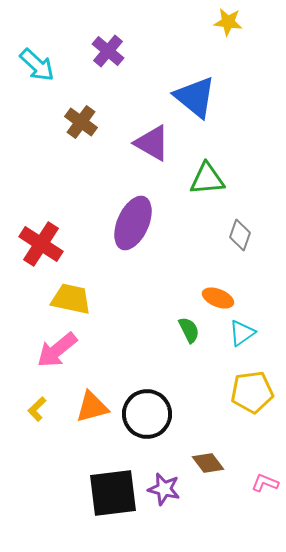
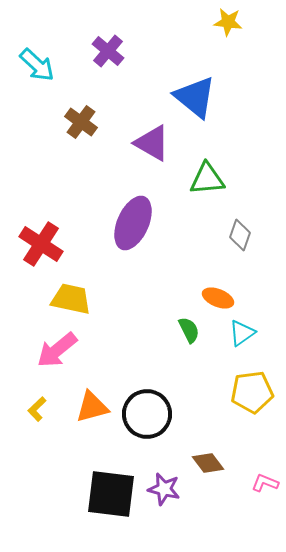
black square: moved 2 px left, 1 px down; rotated 14 degrees clockwise
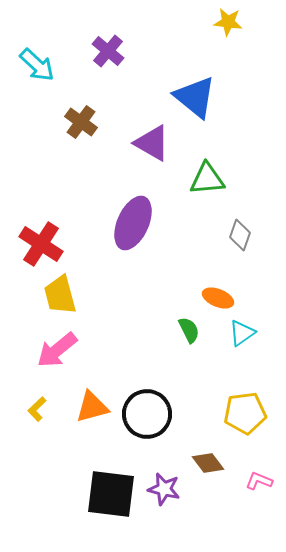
yellow trapezoid: moved 11 px left, 4 px up; rotated 117 degrees counterclockwise
yellow pentagon: moved 7 px left, 21 px down
pink L-shape: moved 6 px left, 2 px up
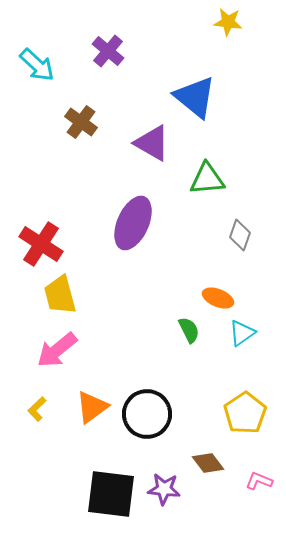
orange triangle: rotated 21 degrees counterclockwise
yellow pentagon: rotated 27 degrees counterclockwise
purple star: rotated 8 degrees counterclockwise
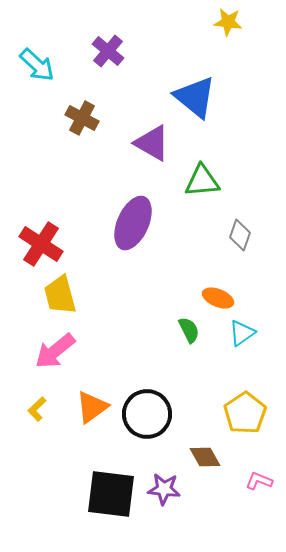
brown cross: moved 1 px right, 4 px up; rotated 8 degrees counterclockwise
green triangle: moved 5 px left, 2 px down
pink arrow: moved 2 px left, 1 px down
brown diamond: moved 3 px left, 6 px up; rotated 8 degrees clockwise
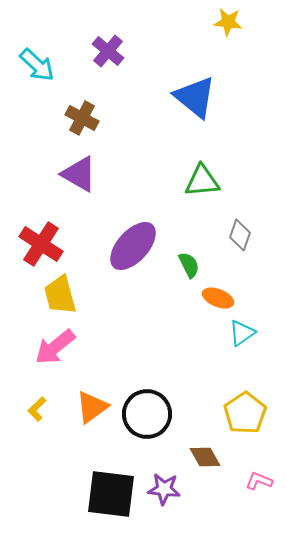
purple triangle: moved 73 px left, 31 px down
purple ellipse: moved 23 px down; rotated 18 degrees clockwise
green semicircle: moved 65 px up
pink arrow: moved 4 px up
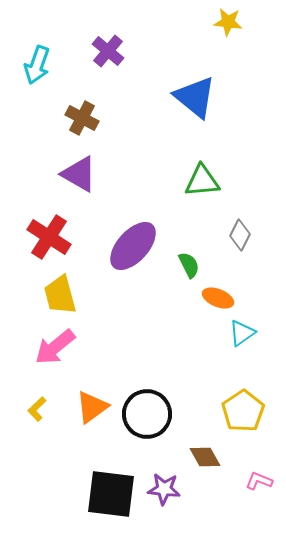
cyan arrow: rotated 66 degrees clockwise
gray diamond: rotated 8 degrees clockwise
red cross: moved 8 px right, 7 px up
yellow pentagon: moved 2 px left, 2 px up
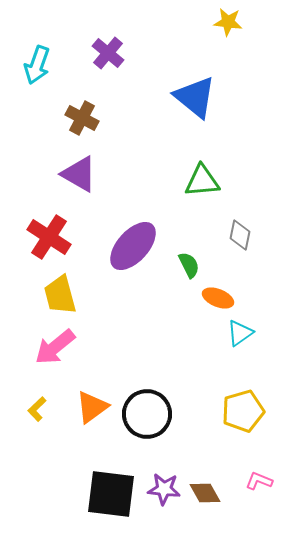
purple cross: moved 2 px down
gray diamond: rotated 16 degrees counterclockwise
cyan triangle: moved 2 px left
yellow pentagon: rotated 18 degrees clockwise
brown diamond: moved 36 px down
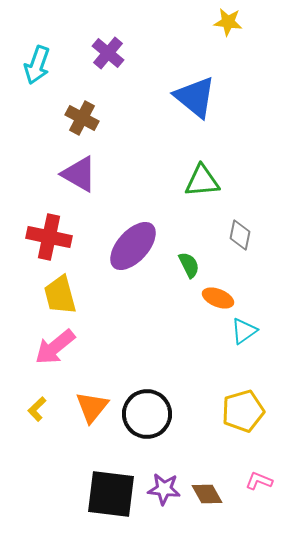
red cross: rotated 21 degrees counterclockwise
cyan triangle: moved 4 px right, 2 px up
orange triangle: rotated 15 degrees counterclockwise
brown diamond: moved 2 px right, 1 px down
